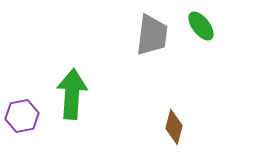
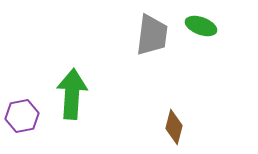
green ellipse: rotated 32 degrees counterclockwise
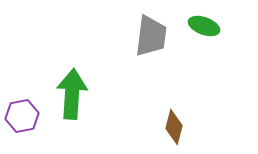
green ellipse: moved 3 px right
gray trapezoid: moved 1 px left, 1 px down
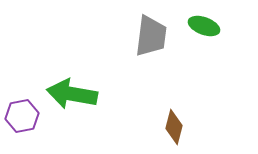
green arrow: rotated 84 degrees counterclockwise
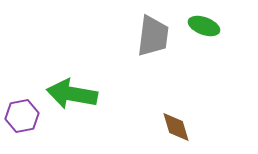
gray trapezoid: moved 2 px right
brown diamond: moved 2 px right; rotated 32 degrees counterclockwise
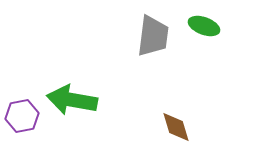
green arrow: moved 6 px down
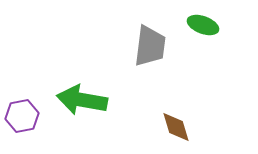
green ellipse: moved 1 px left, 1 px up
gray trapezoid: moved 3 px left, 10 px down
green arrow: moved 10 px right
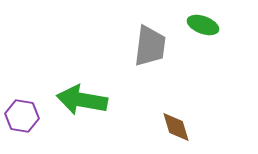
purple hexagon: rotated 20 degrees clockwise
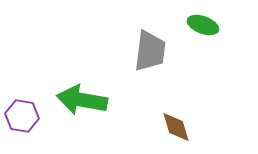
gray trapezoid: moved 5 px down
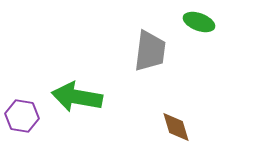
green ellipse: moved 4 px left, 3 px up
green arrow: moved 5 px left, 3 px up
